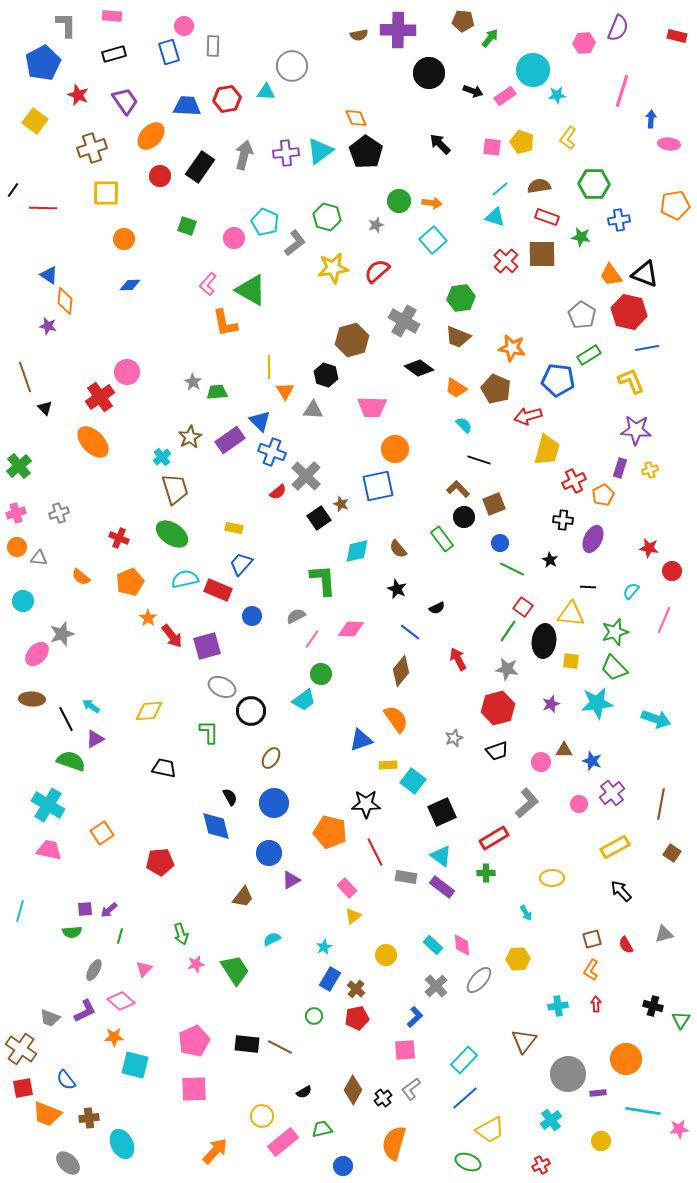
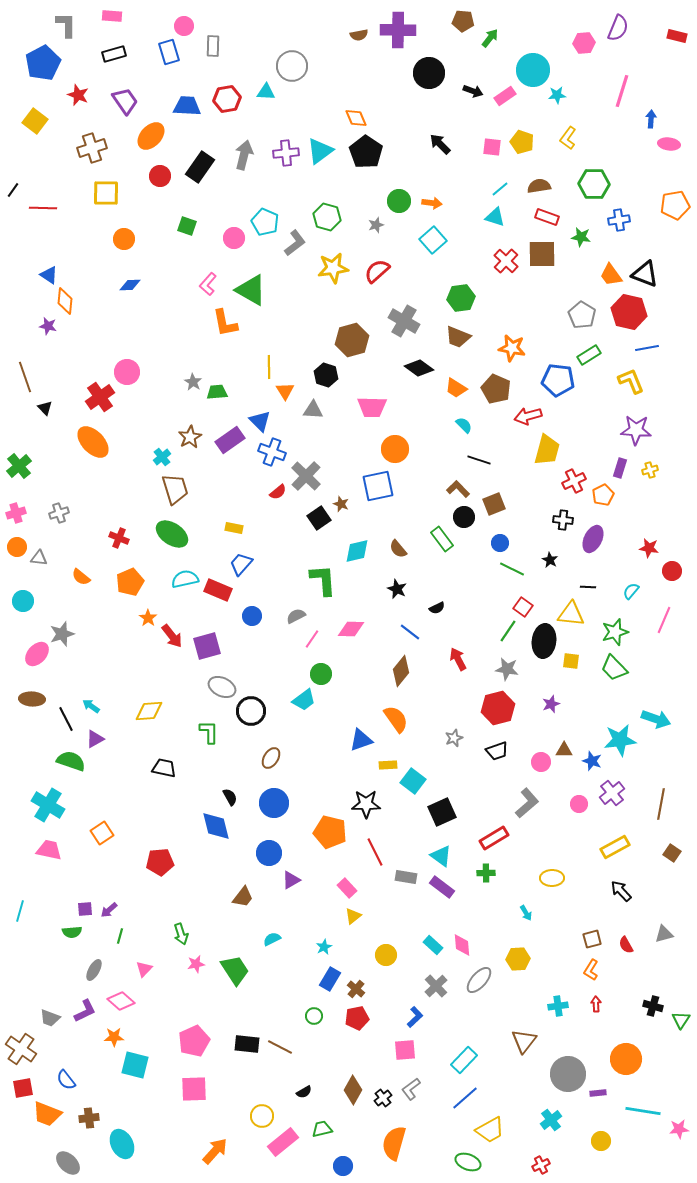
cyan star at (597, 703): moved 23 px right, 37 px down
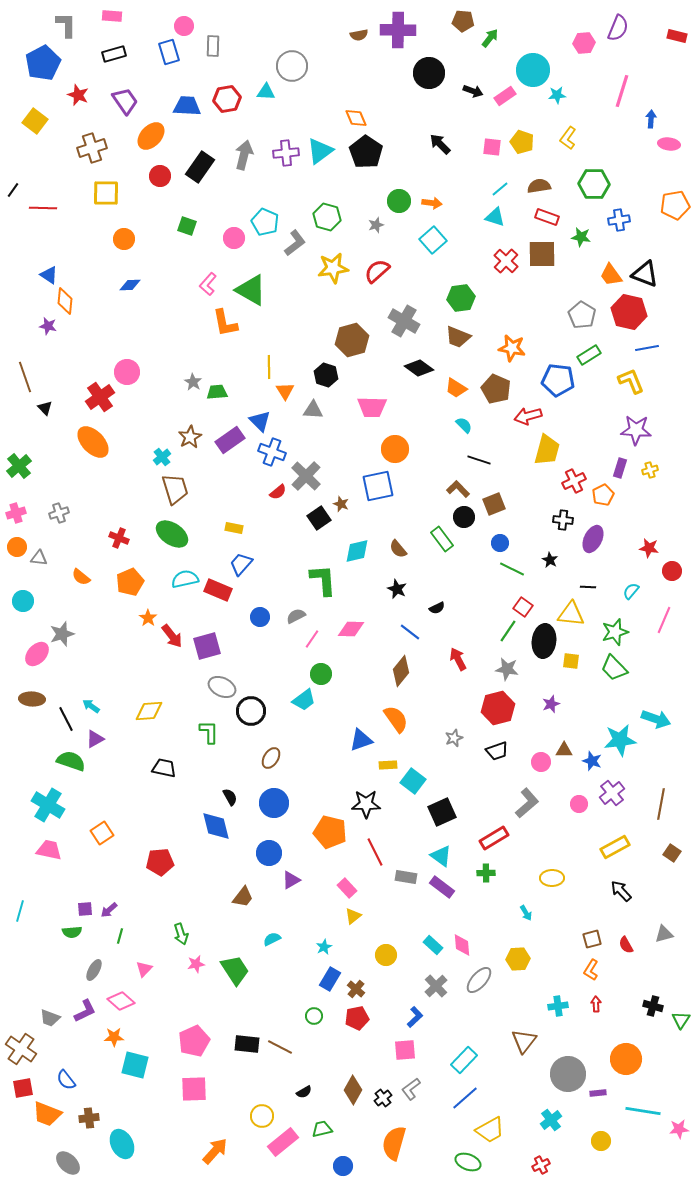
blue circle at (252, 616): moved 8 px right, 1 px down
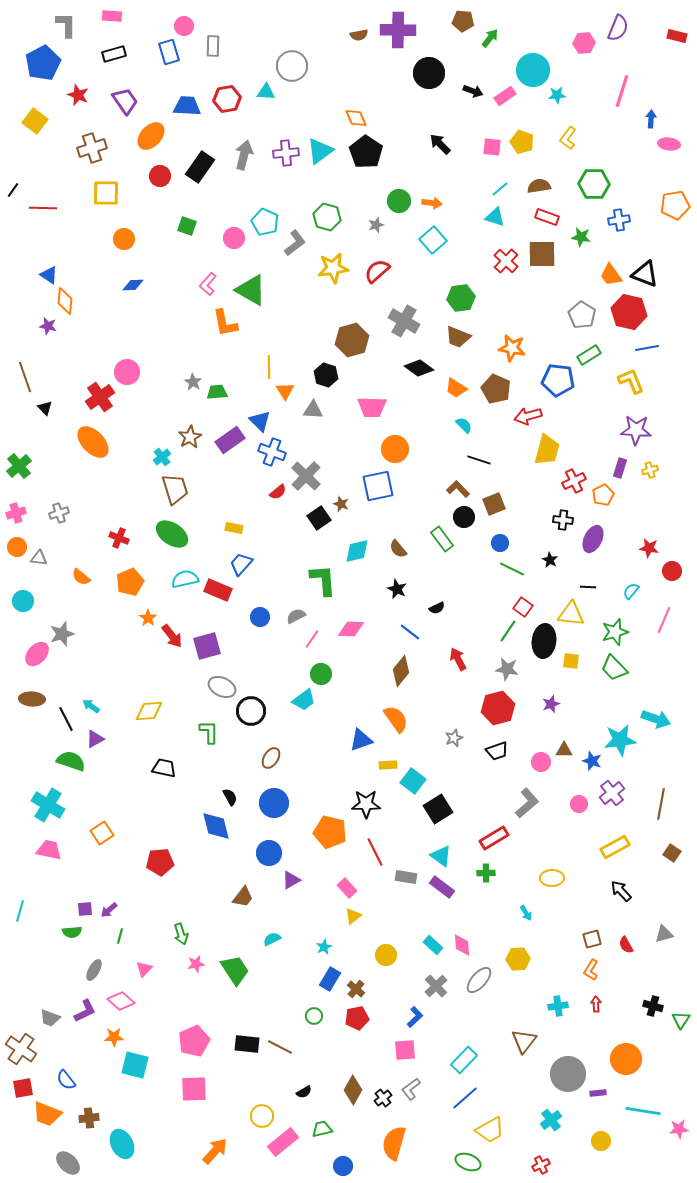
blue diamond at (130, 285): moved 3 px right
black square at (442, 812): moved 4 px left, 3 px up; rotated 8 degrees counterclockwise
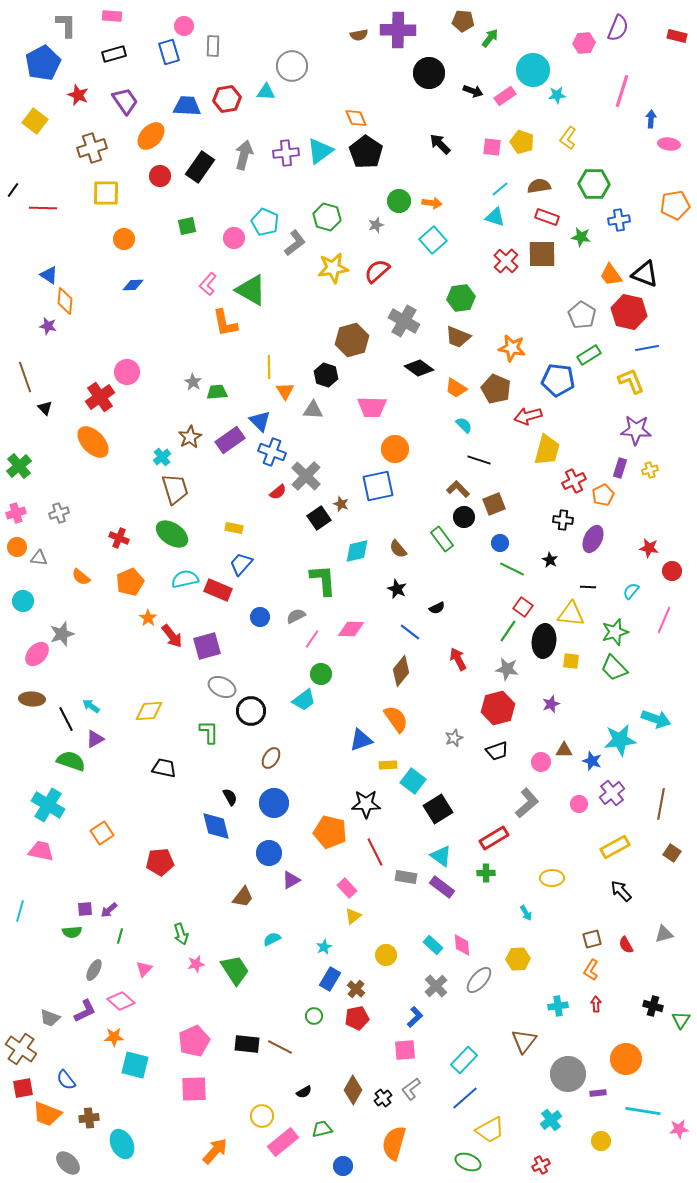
green square at (187, 226): rotated 30 degrees counterclockwise
pink trapezoid at (49, 850): moved 8 px left, 1 px down
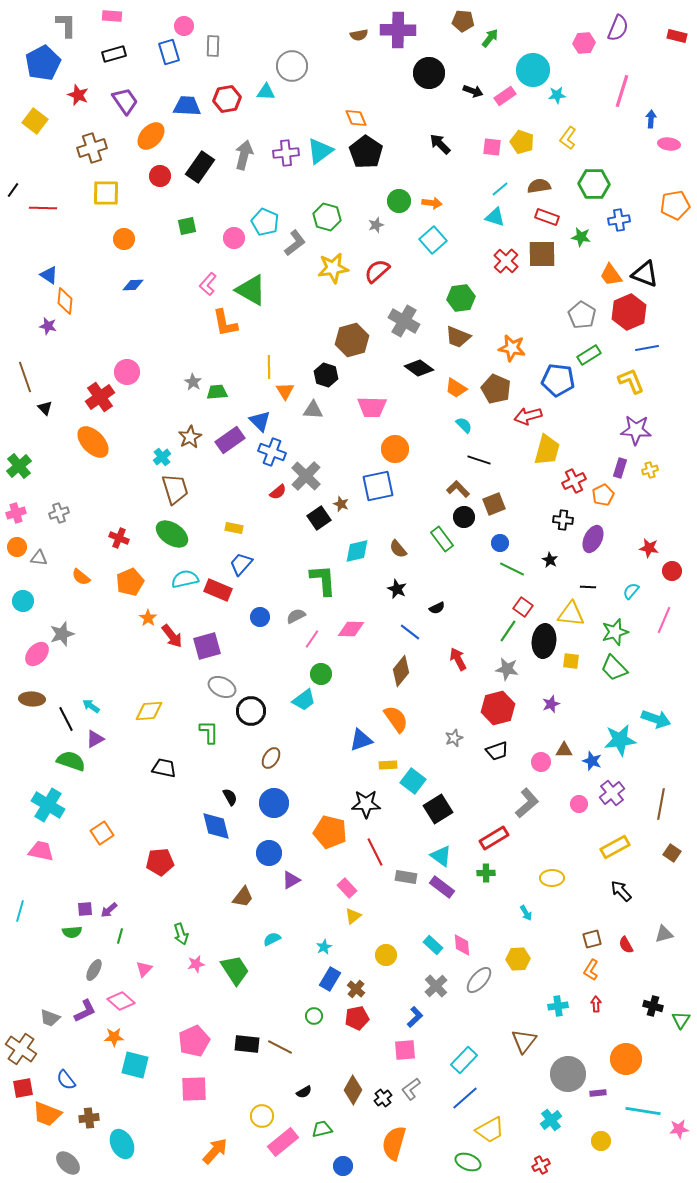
red hexagon at (629, 312): rotated 24 degrees clockwise
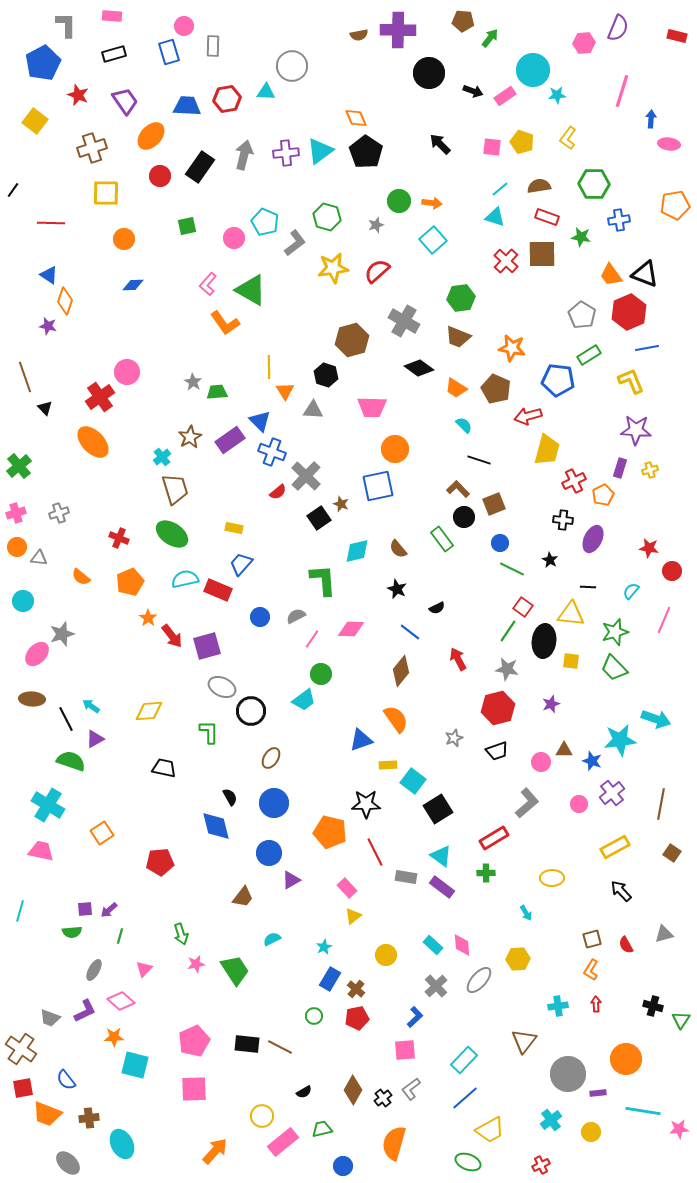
red line at (43, 208): moved 8 px right, 15 px down
orange diamond at (65, 301): rotated 12 degrees clockwise
orange L-shape at (225, 323): rotated 24 degrees counterclockwise
yellow circle at (601, 1141): moved 10 px left, 9 px up
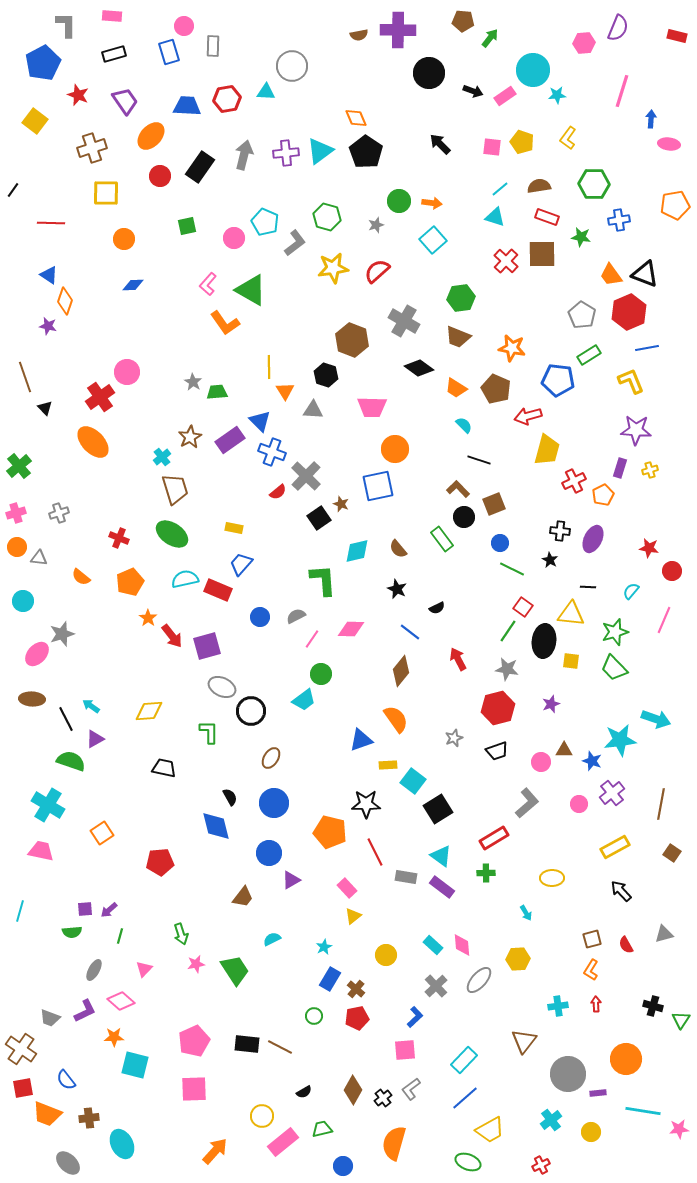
brown hexagon at (352, 340): rotated 24 degrees counterclockwise
black cross at (563, 520): moved 3 px left, 11 px down
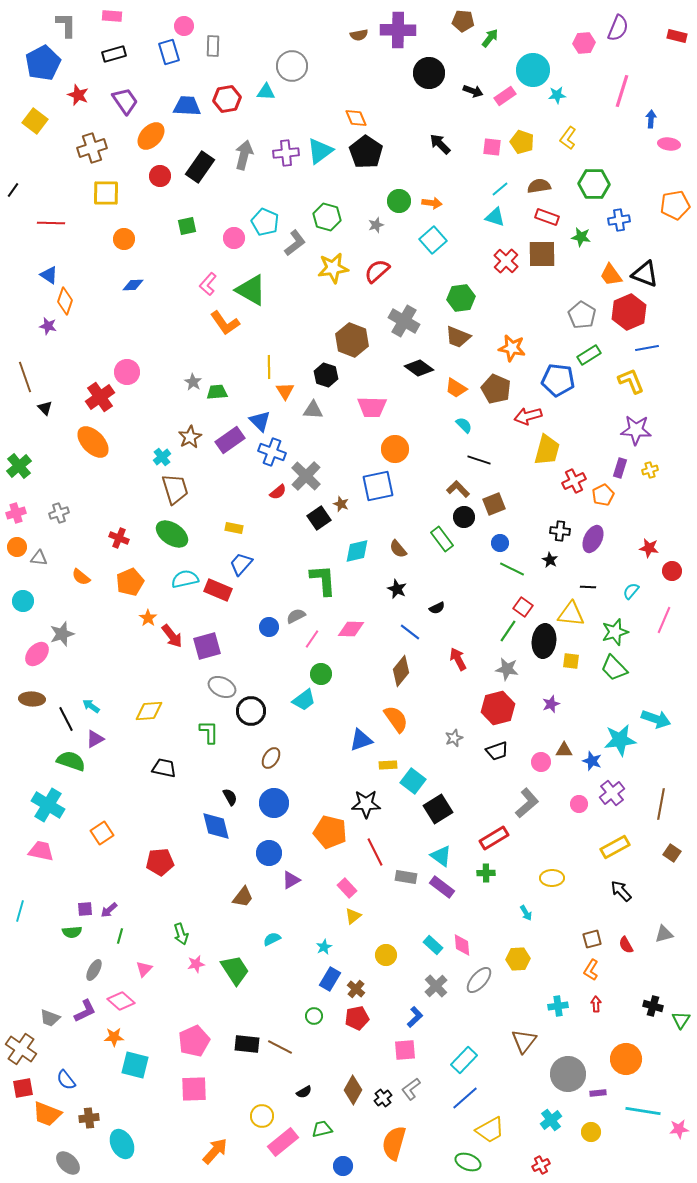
blue circle at (260, 617): moved 9 px right, 10 px down
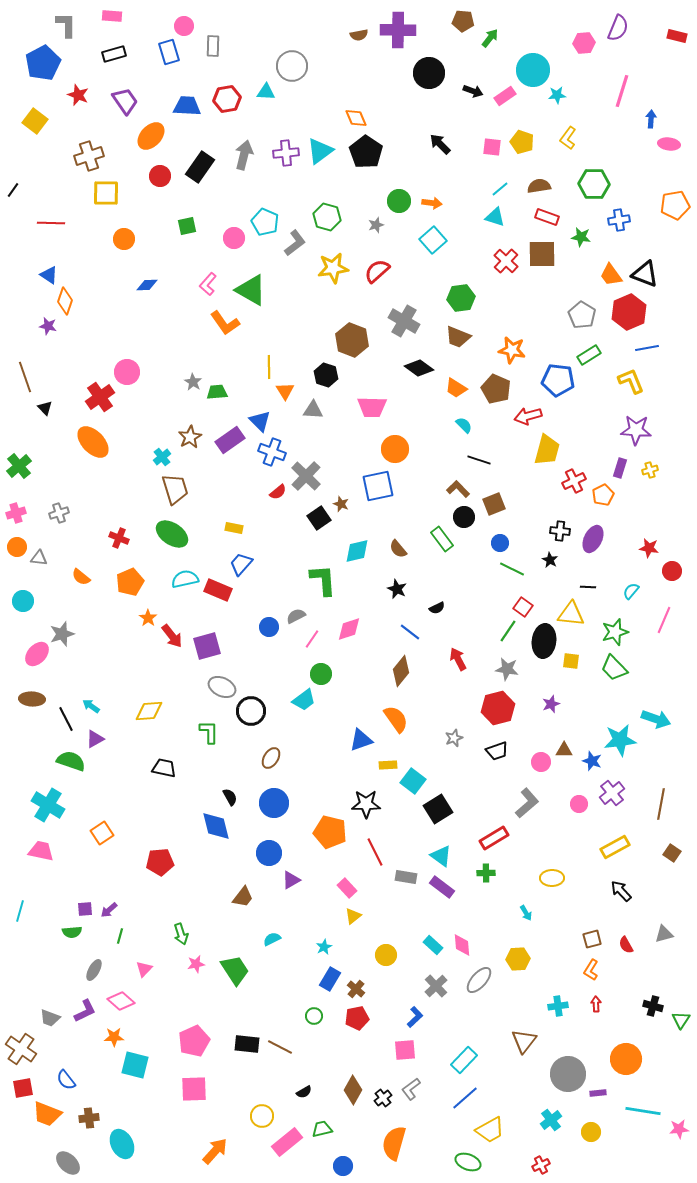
brown cross at (92, 148): moved 3 px left, 8 px down
blue diamond at (133, 285): moved 14 px right
orange star at (512, 348): moved 2 px down
pink diamond at (351, 629): moved 2 px left; rotated 20 degrees counterclockwise
pink rectangle at (283, 1142): moved 4 px right
